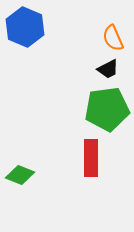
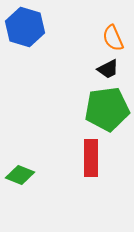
blue hexagon: rotated 6 degrees counterclockwise
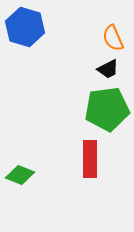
red rectangle: moved 1 px left, 1 px down
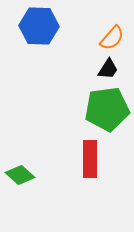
blue hexagon: moved 14 px right, 1 px up; rotated 15 degrees counterclockwise
orange semicircle: moved 1 px left; rotated 116 degrees counterclockwise
black trapezoid: rotated 30 degrees counterclockwise
green diamond: rotated 20 degrees clockwise
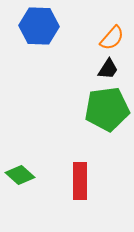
red rectangle: moved 10 px left, 22 px down
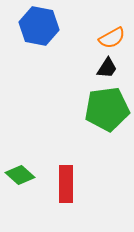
blue hexagon: rotated 9 degrees clockwise
orange semicircle: rotated 20 degrees clockwise
black trapezoid: moved 1 px left, 1 px up
red rectangle: moved 14 px left, 3 px down
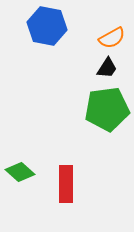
blue hexagon: moved 8 px right
green diamond: moved 3 px up
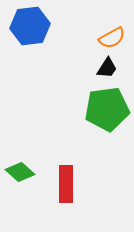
blue hexagon: moved 17 px left; rotated 18 degrees counterclockwise
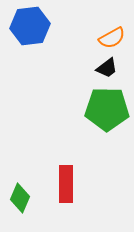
black trapezoid: rotated 20 degrees clockwise
green pentagon: rotated 9 degrees clockwise
green diamond: moved 26 px down; rotated 72 degrees clockwise
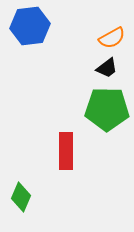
red rectangle: moved 33 px up
green diamond: moved 1 px right, 1 px up
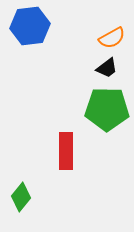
green diamond: rotated 16 degrees clockwise
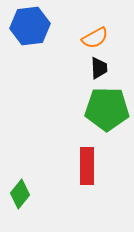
orange semicircle: moved 17 px left
black trapezoid: moved 8 px left; rotated 55 degrees counterclockwise
red rectangle: moved 21 px right, 15 px down
green diamond: moved 1 px left, 3 px up
